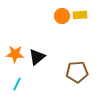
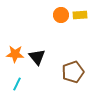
orange circle: moved 1 px left, 1 px up
black triangle: rotated 30 degrees counterclockwise
brown pentagon: moved 4 px left; rotated 15 degrees counterclockwise
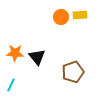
orange circle: moved 2 px down
orange star: moved 1 px up
cyan line: moved 6 px left, 1 px down
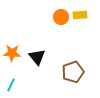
orange star: moved 3 px left
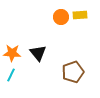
black triangle: moved 1 px right, 4 px up
cyan line: moved 10 px up
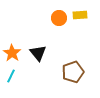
orange circle: moved 2 px left, 1 px down
orange star: rotated 30 degrees clockwise
cyan line: moved 1 px down
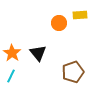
orange circle: moved 5 px down
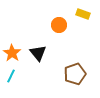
yellow rectangle: moved 3 px right, 1 px up; rotated 24 degrees clockwise
orange circle: moved 2 px down
brown pentagon: moved 2 px right, 2 px down
